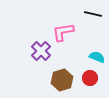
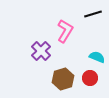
black line: rotated 30 degrees counterclockwise
pink L-shape: moved 2 px right, 1 px up; rotated 130 degrees clockwise
brown hexagon: moved 1 px right, 1 px up
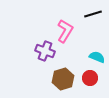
purple cross: moved 4 px right; rotated 24 degrees counterclockwise
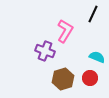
black line: rotated 48 degrees counterclockwise
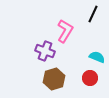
brown hexagon: moved 9 px left
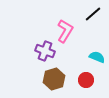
black line: rotated 24 degrees clockwise
red circle: moved 4 px left, 2 px down
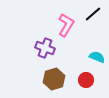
pink L-shape: moved 1 px right, 6 px up
purple cross: moved 3 px up
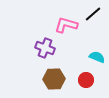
pink L-shape: rotated 105 degrees counterclockwise
brown hexagon: rotated 15 degrees clockwise
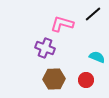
pink L-shape: moved 4 px left, 1 px up
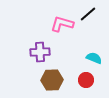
black line: moved 5 px left
purple cross: moved 5 px left, 4 px down; rotated 24 degrees counterclockwise
cyan semicircle: moved 3 px left, 1 px down
brown hexagon: moved 2 px left, 1 px down
